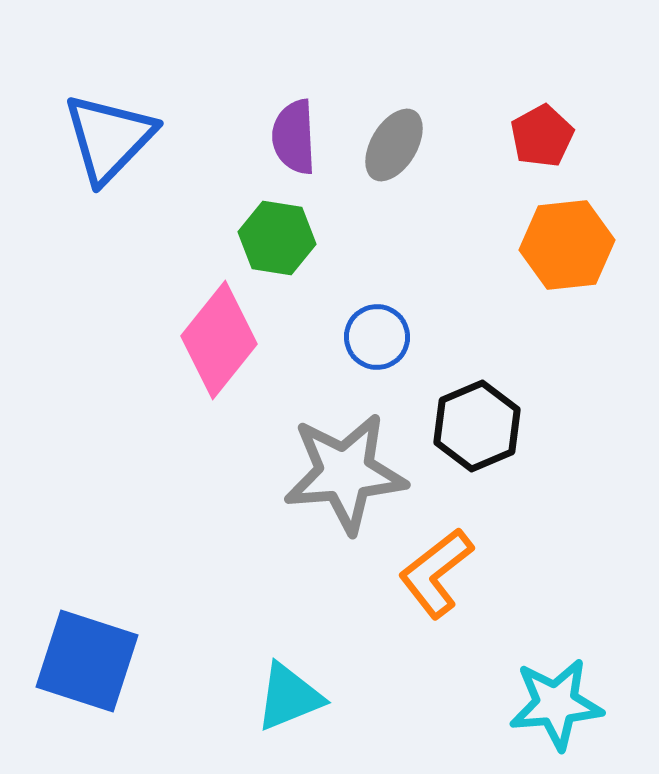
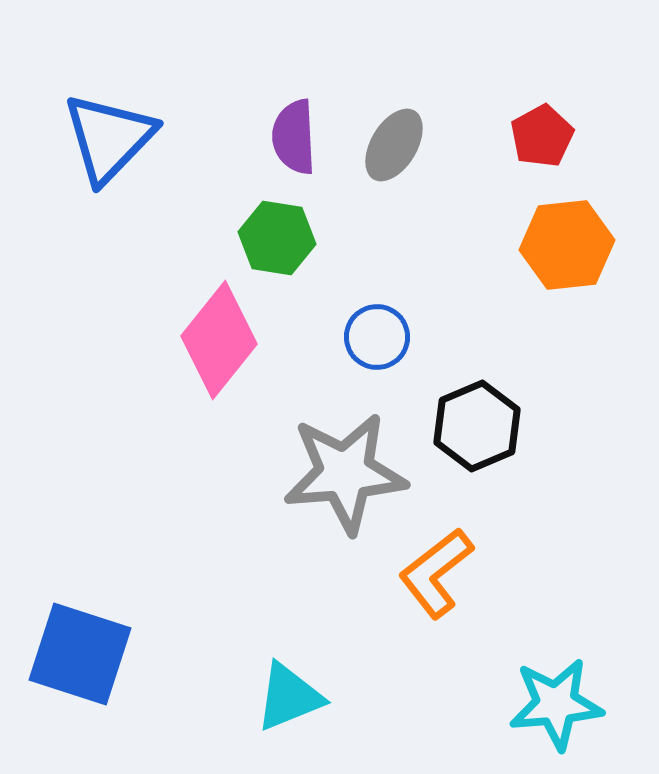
blue square: moved 7 px left, 7 px up
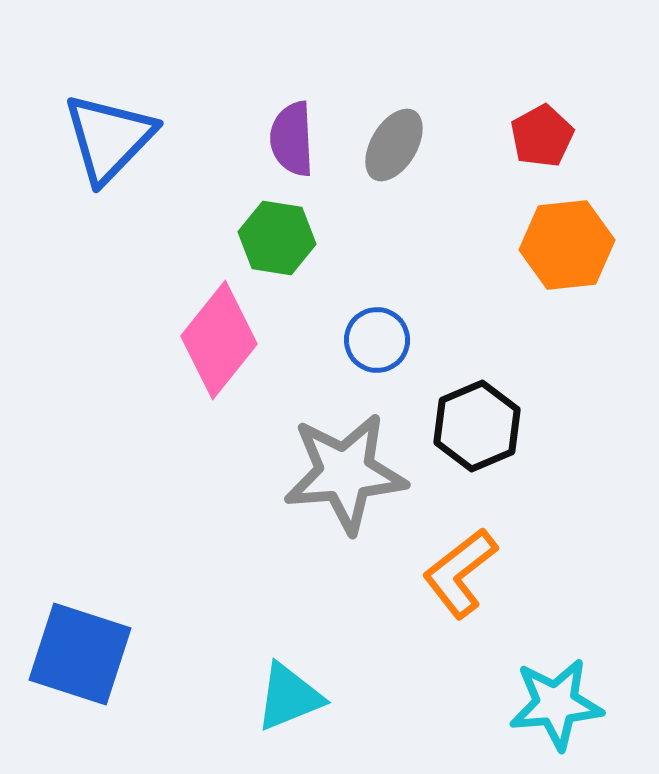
purple semicircle: moved 2 px left, 2 px down
blue circle: moved 3 px down
orange L-shape: moved 24 px right
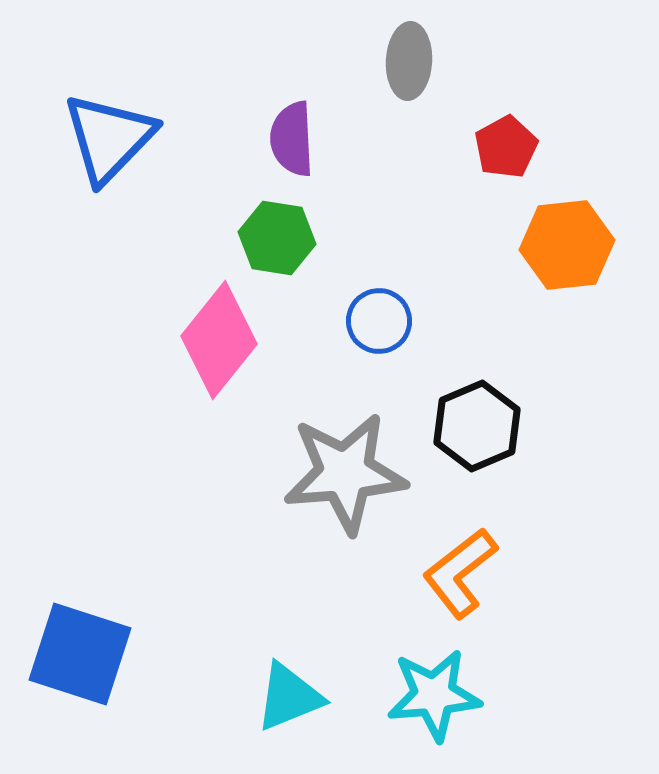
red pentagon: moved 36 px left, 11 px down
gray ellipse: moved 15 px right, 84 px up; rotated 28 degrees counterclockwise
blue circle: moved 2 px right, 19 px up
cyan star: moved 122 px left, 9 px up
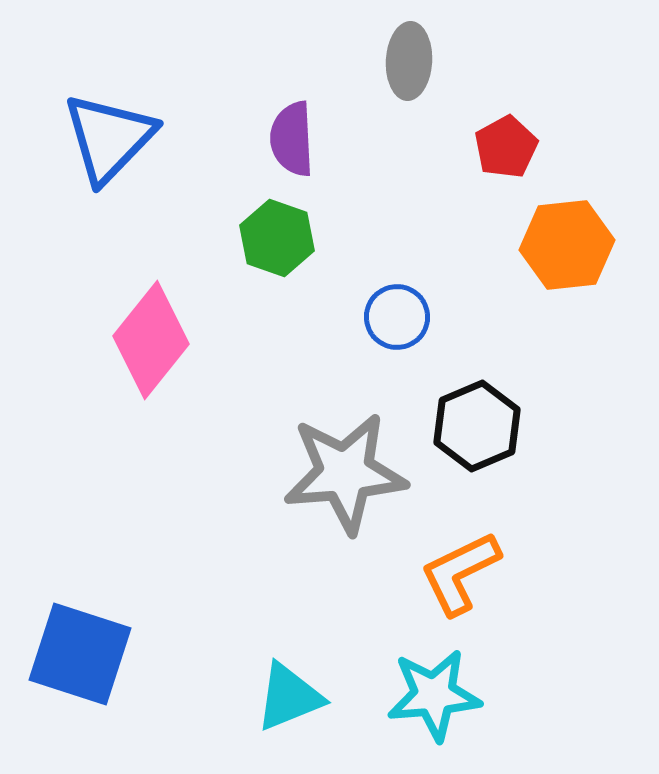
green hexagon: rotated 10 degrees clockwise
blue circle: moved 18 px right, 4 px up
pink diamond: moved 68 px left
orange L-shape: rotated 12 degrees clockwise
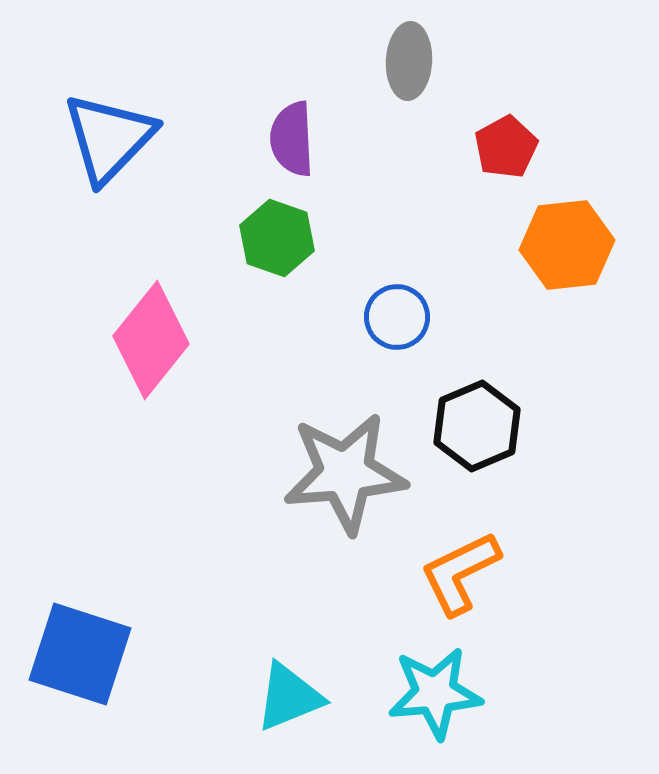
cyan star: moved 1 px right, 2 px up
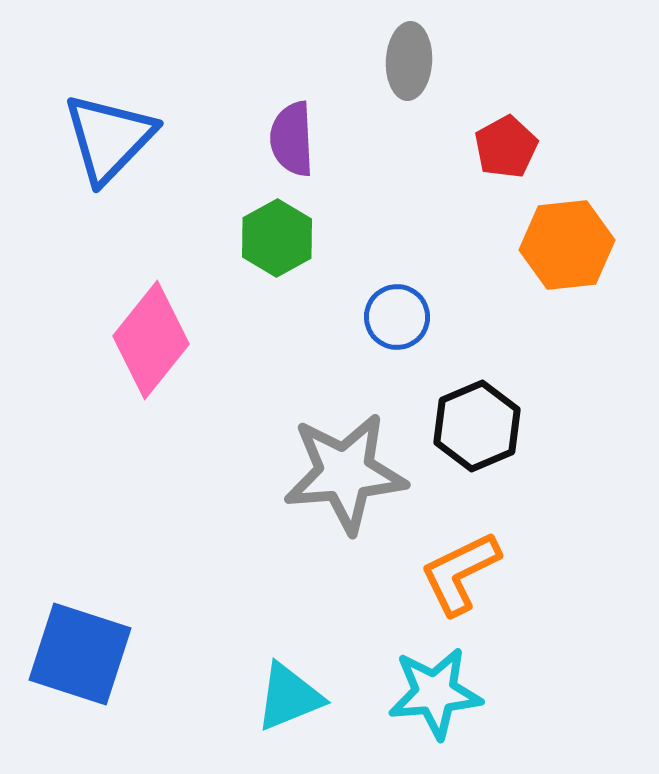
green hexagon: rotated 12 degrees clockwise
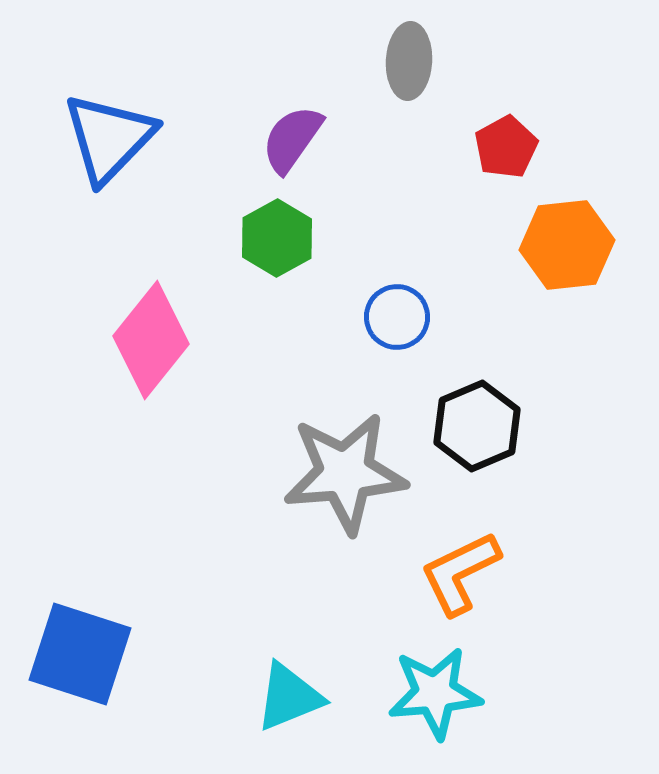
purple semicircle: rotated 38 degrees clockwise
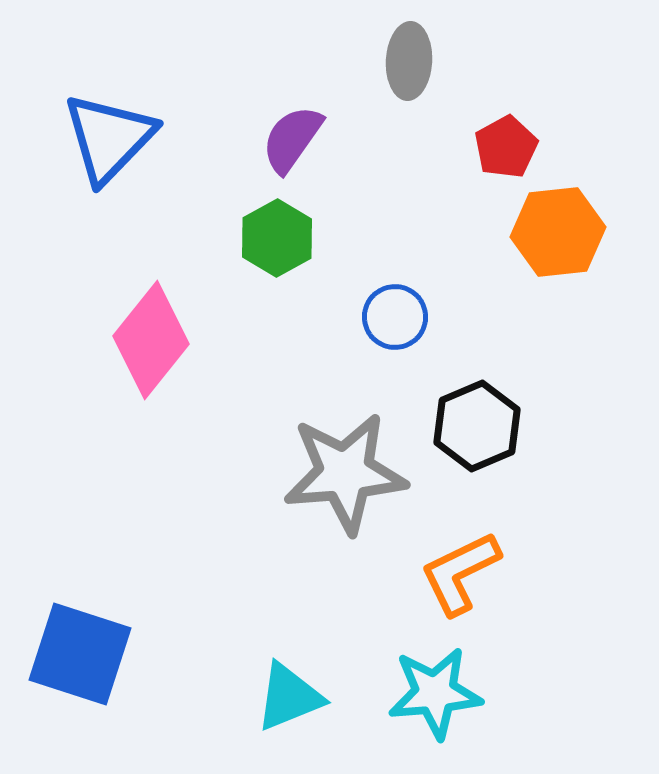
orange hexagon: moved 9 px left, 13 px up
blue circle: moved 2 px left
